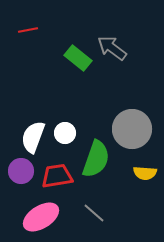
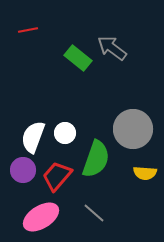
gray circle: moved 1 px right
purple circle: moved 2 px right, 1 px up
red trapezoid: rotated 40 degrees counterclockwise
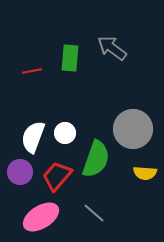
red line: moved 4 px right, 41 px down
green rectangle: moved 8 px left; rotated 56 degrees clockwise
purple circle: moved 3 px left, 2 px down
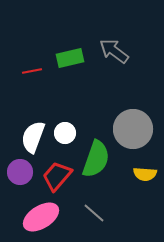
gray arrow: moved 2 px right, 3 px down
green rectangle: rotated 72 degrees clockwise
yellow semicircle: moved 1 px down
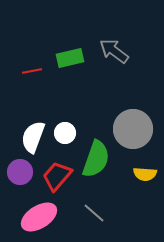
pink ellipse: moved 2 px left
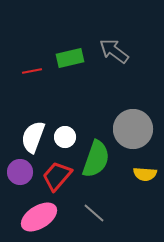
white circle: moved 4 px down
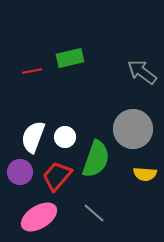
gray arrow: moved 28 px right, 21 px down
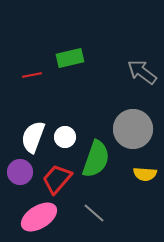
red line: moved 4 px down
red trapezoid: moved 3 px down
